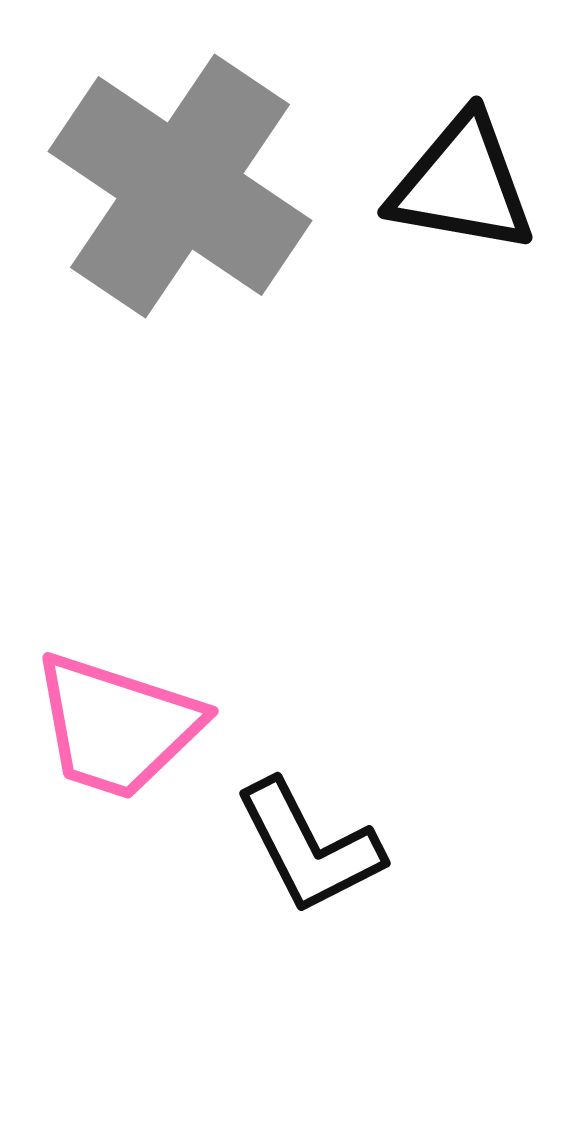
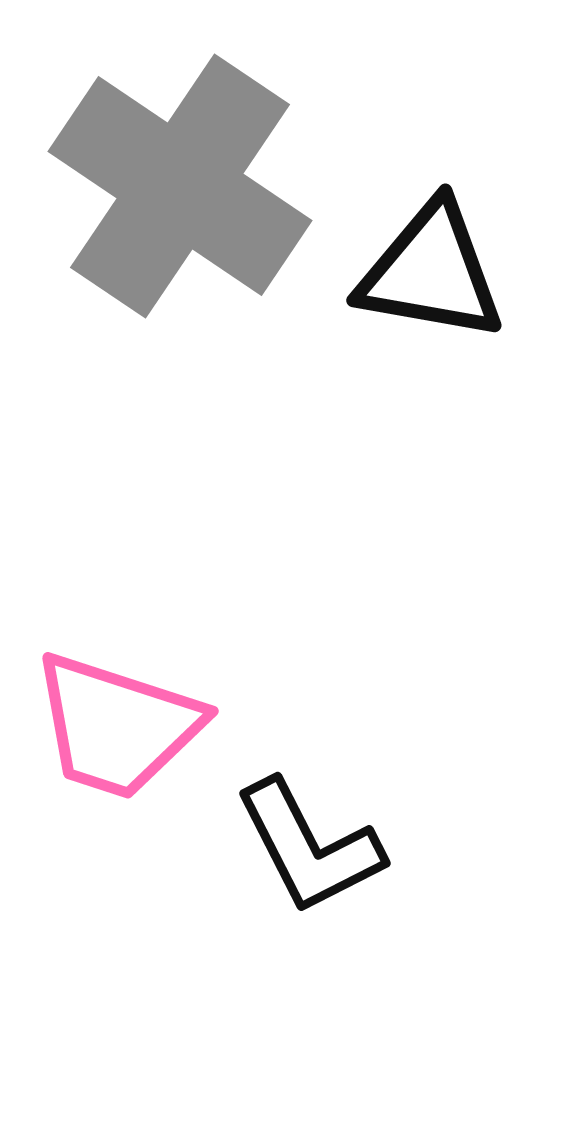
black triangle: moved 31 px left, 88 px down
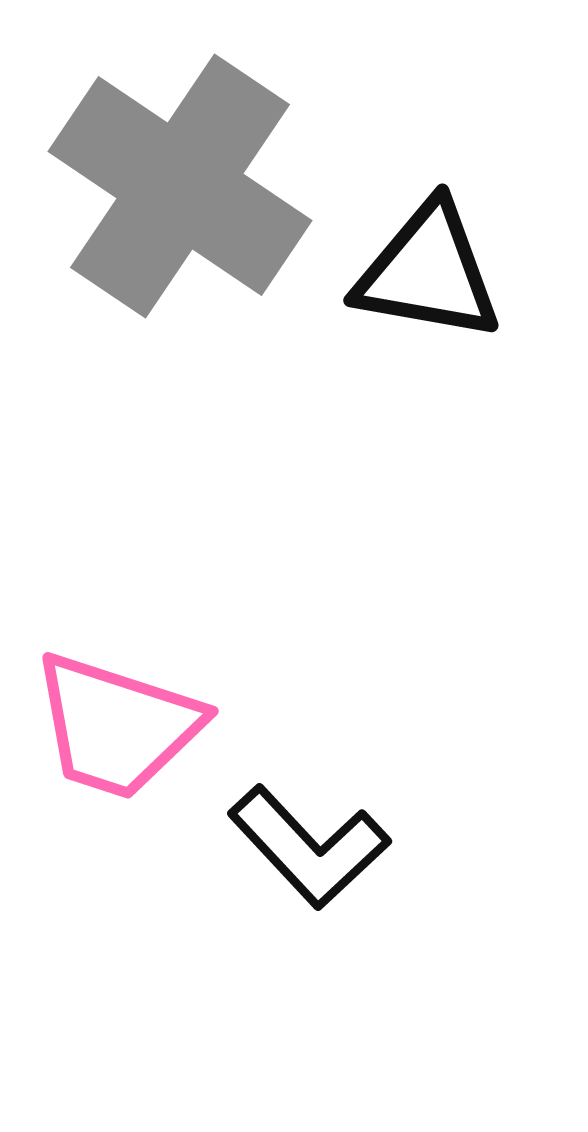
black triangle: moved 3 px left
black L-shape: rotated 16 degrees counterclockwise
